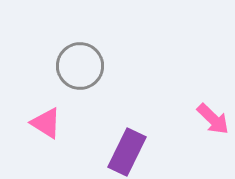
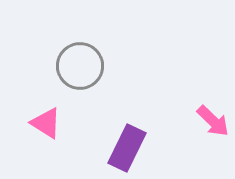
pink arrow: moved 2 px down
purple rectangle: moved 4 px up
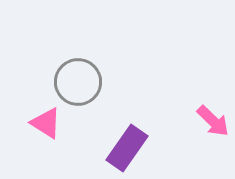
gray circle: moved 2 px left, 16 px down
purple rectangle: rotated 9 degrees clockwise
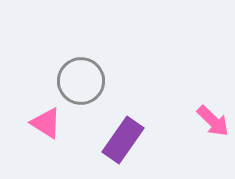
gray circle: moved 3 px right, 1 px up
purple rectangle: moved 4 px left, 8 px up
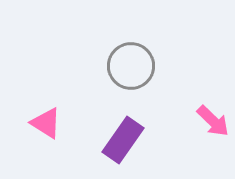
gray circle: moved 50 px right, 15 px up
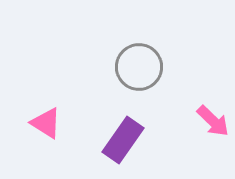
gray circle: moved 8 px right, 1 px down
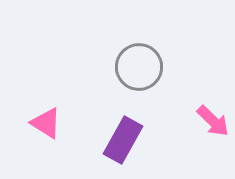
purple rectangle: rotated 6 degrees counterclockwise
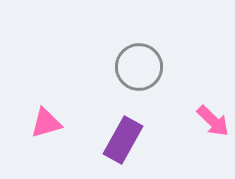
pink triangle: rotated 48 degrees counterclockwise
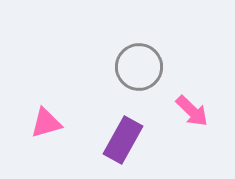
pink arrow: moved 21 px left, 10 px up
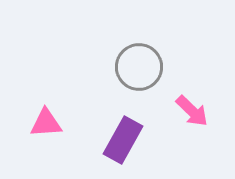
pink triangle: rotated 12 degrees clockwise
